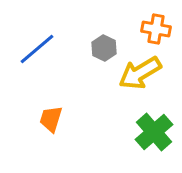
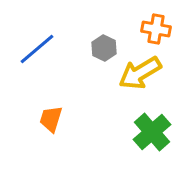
green cross: moved 2 px left
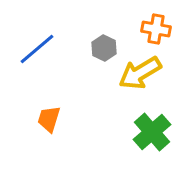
orange trapezoid: moved 2 px left
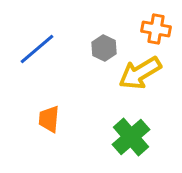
orange trapezoid: rotated 12 degrees counterclockwise
green cross: moved 21 px left, 5 px down
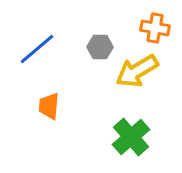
orange cross: moved 1 px left, 1 px up
gray hexagon: moved 4 px left, 1 px up; rotated 25 degrees counterclockwise
yellow arrow: moved 3 px left, 2 px up
orange trapezoid: moved 13 px up
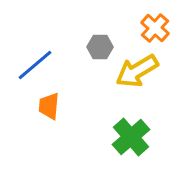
orange cross: rotated 32 degrees clockwise
blue line: moved 2 px left, 16 px down
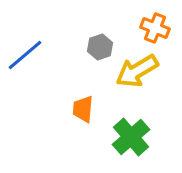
orange cross: rotated 20 degrees counterclockwise
gray hexagon: rotated 20 degrees counterclockwise
blue line: moved 10 px left, 10 px up
orange trapezoid: moved 34 px right, 3 px down
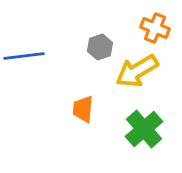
blue line: moved 1 px left, 1 px down; rotated 33 degrees clockwise
green cross: moved 13 px right, 8 px up
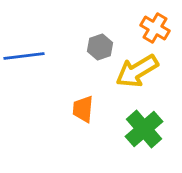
orange cross: rotated 8 degrees clockwise
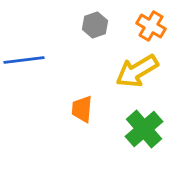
orange cross: moved 4 px left, 2 px up
gray hexagon: moved 5 px left, 22 px up
blue line: moved 4 px down
orange trapezoid: moved 1 px left
